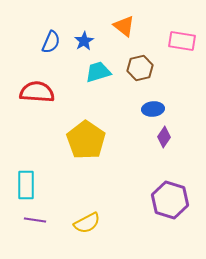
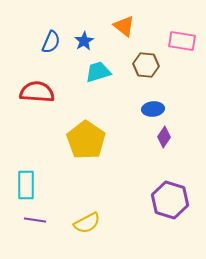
brown hexagon: moved 6 px right, 3 px up; rotated 20 degrees clockwise
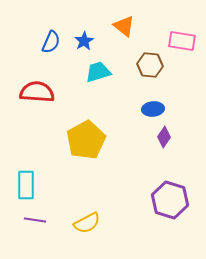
brown hexagon: moved 4 px right
yellow pentagon: rotated 9 degrees clockwise
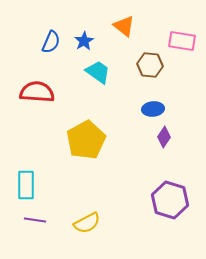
cyan trapezoid: rotated 52 degrees clockwise
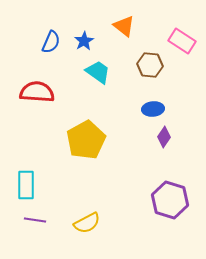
pink rectangle: rotated 24 degrees clockwise
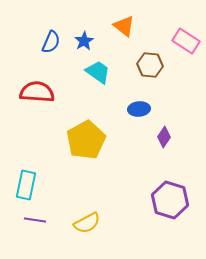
pink rectangle: moved 4 px right
blue ellipse: moved 14 px left
cyan rectangle: rotated 12 degrees clockwise
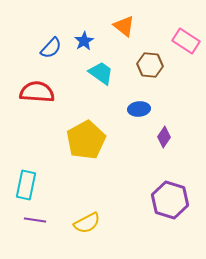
blue semicircle: moved 6 px down; rotated 20 degrees clockwise
cyan trapezoid: moved 3 px right, 1 px down
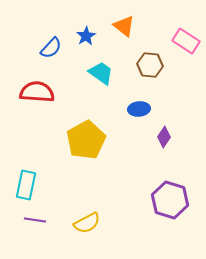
blue star: moved 2 px right, 5 px up
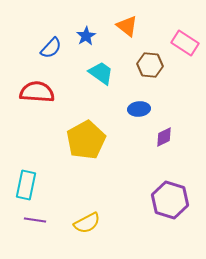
orange triangle: moved 3 px right
pink rectangle: moved 1 px left, 2 px down
purple diamond: rotated 30 degrees clockwise
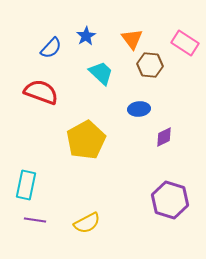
orange triangle: moved 5 px right, 13 px down; rotated 15 degrees clockwise
cyan trapezoid: rotated 8 degrees clockwise
red semicircle: moved 4 px right; rotated 16 degrees clockwise
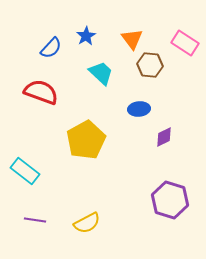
cyan rectangle: moved 1 px left, 14 px up; rotated 64 degrees counterclockwise
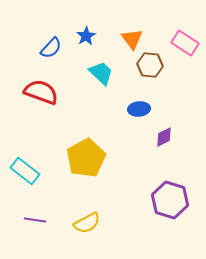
yellow pentagon: moved 18 px down
